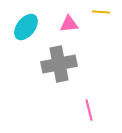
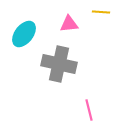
cyan ellipse: moved 2 px left, 7 px down
gray cross: rotated 24 degrees clockwise
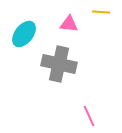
pink triangle: rotated 12 degrees clockwise
pink line: moved 6 px down; rotated 10 degrees counterclockwise
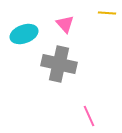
yellow line: moved 6 px right, 1 px down
pink triangle: moved 4 px left; rotated 42 degrees clockwise
cyan ellipse: rotated 32 degrees clockwise
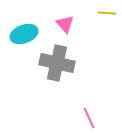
gray cross: moved 2 px left, 1 px up
pink line: moved 2 px down
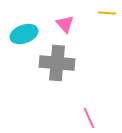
gray cross: rotated 8 degrees counterclockwise
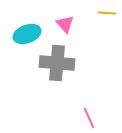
cyan ellipse: moved 3 px right
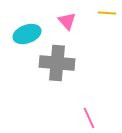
pink triangle: moved 2 px right, 3 px up
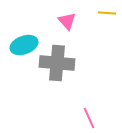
cyan ellipse: moved 3 px left, 11 px down
